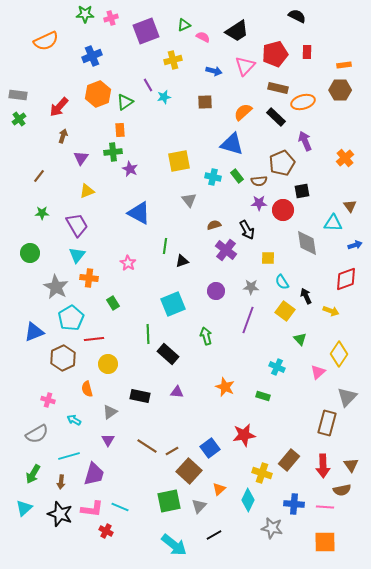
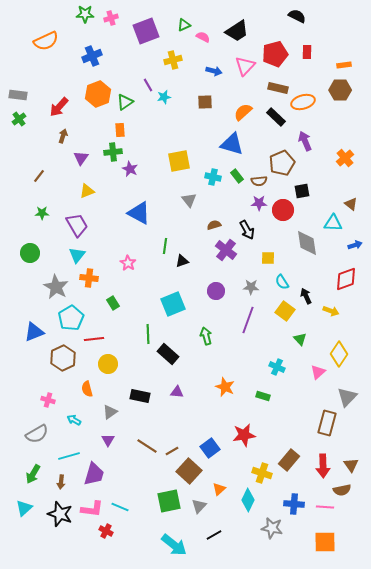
brown triangle at (350, 206): moved 1 px right, 2 px up; rotated 16 degrees counterclockwise
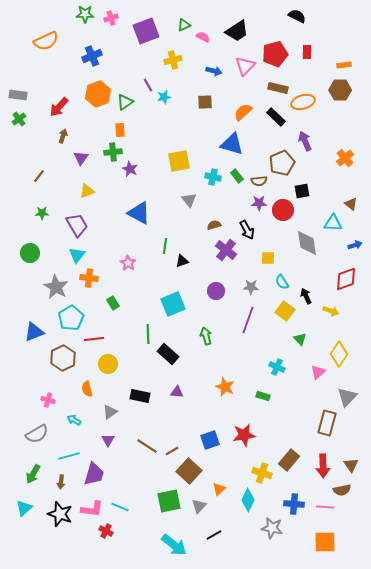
blue square at (210, 448): moved 8 px up; rotated 18 degrees clockwise
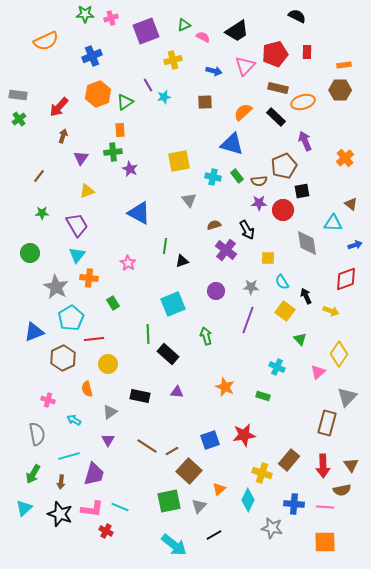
brown pentagon at (282, 163): moved 2 px right, 3 px down
gray semicircle at (37, 434): rotated 70 degrees counterclockwise
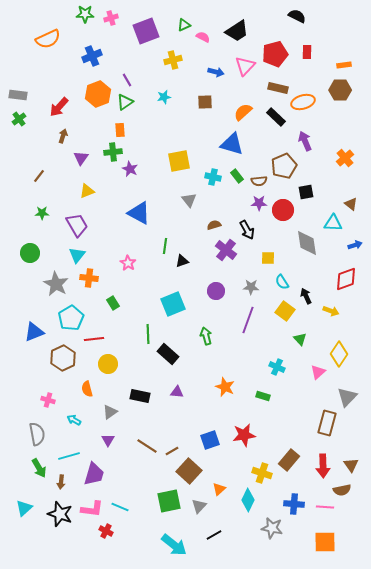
orange semicircle at (46, 41): moved 2 px right, 2 px up
blue arrow at (214, 71): moved 2 px right, 1 px down
purple line at (148, 85): moved 21 px left, 5 px up
black square at (302, 191): moved 4 px right, 1 px down
gray star at (56, 287): moved 3 px up
green arrow at (33, 474): moved 6 px right, 6 px up; rotated 60 degrees counterclockwise
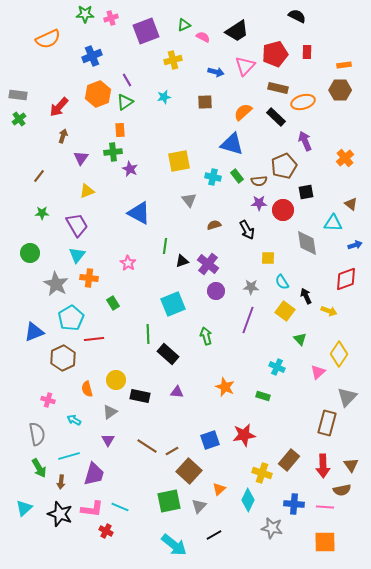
purple cross at (226, 250): moved 18 px left, 14 px down
yellow arrow at (331, 311): moved 2 px left
yellow circle at (108, 364): moved 8 px right, 16 px down
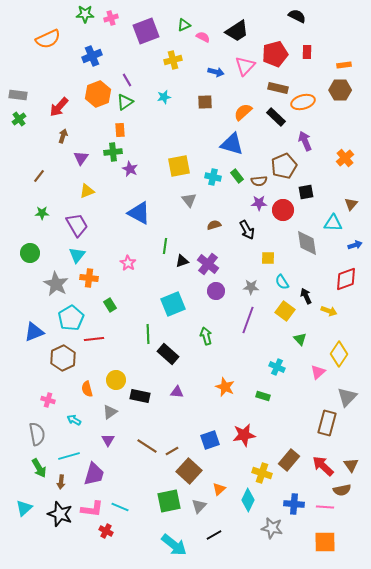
yellow square at (179, 161): moved 5 px down
brown triangle at (351, 204): rotated 32 degrees clockwise
green rectangle at (113, 303): moved 3 px left, 2 px down
red arrow at (323, 466): rotated 135 degrees clockwise
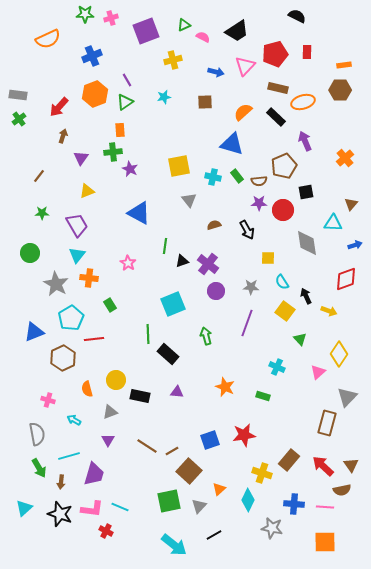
orange hexagon at (98, 94): moved 3 px left
purple line at (248, 320): moved 1 px left, 3 px down
gray triangle at (110, 412): rotated 14 degrees clockwise
